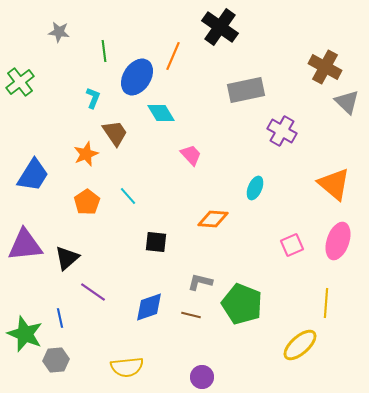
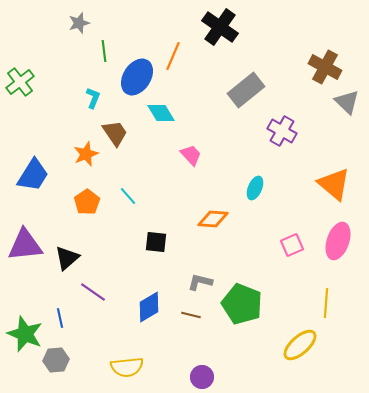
gray star: moved 20 px right, 9 px up; rotated 25 degrees counterclockwise
gray rectangle: rotated 27 degrees counterclockwise
blue diamond: rotated 12 degrees counterclockwise
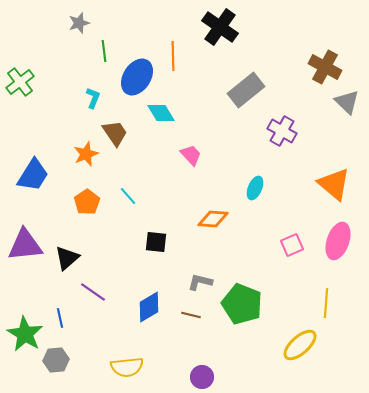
orange line: rotated 24 degrees counterclockwise
green star: rotated 9 degrees clockwise
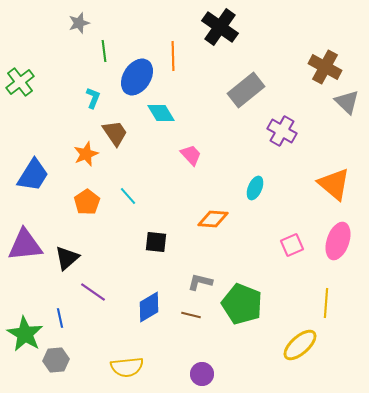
purple circle: moved 3 px up
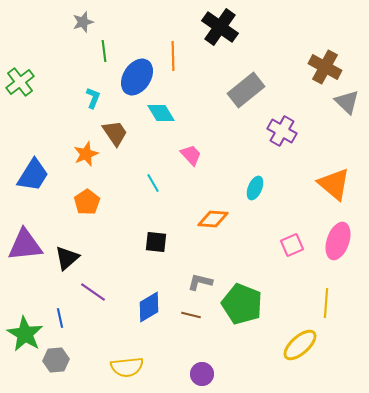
gray star: moved 4 px right, 1 px up
cyan line: moved 25 px right, 13 px up; rotated 12 degrees clockwise
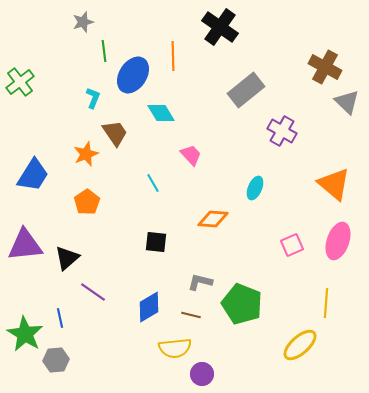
blue ellipse: moved 4 px left, 2 px up
yellow semicircle: moved 48 px right, 19 px up
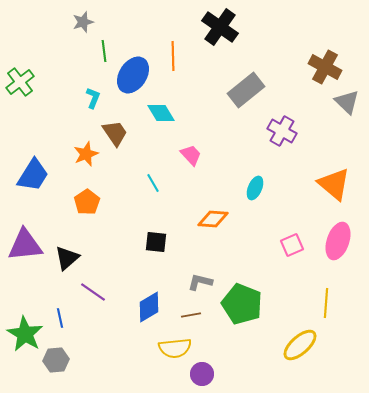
brown line: rotated 24 degrees counterclockwise
